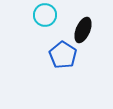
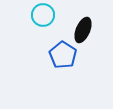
cyan circle: moved 2 px left
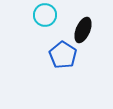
cyan circle: moved 2 px right
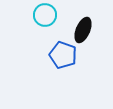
blue pentagon: rotated 12 degrees counterclockwise
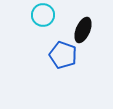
cyan circle: moved 2 px left
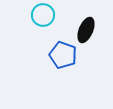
black ellipse: moved 3 px right
